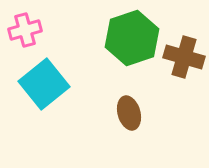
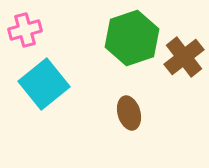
brown cross: rotated 36 degrees clockwise
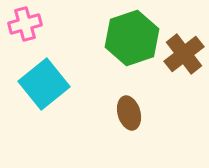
pink cross: moved 6 px up
brown cross: moved 3 px up
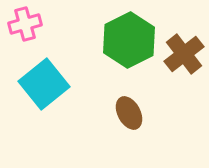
green hexagon: moved 3 px left, 2 px down; rotated 8 degrees counterclockwise
brown ellipse: rotated 12 degrees counterclockwise
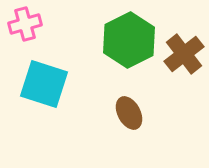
cyan square: rotated 33 degrees counterclockwise
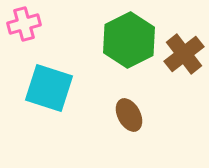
pink cross: moved 1 px left
cyan square: moved 5 px right, 4 px down
brown ellipse: moved 2 px down
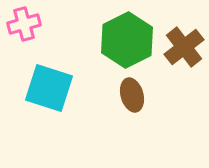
green hexagon: moved 2 px left
brown cross: moved 7 px up
brown ellipse: moved 3 px right, 20 px up; rotated 12 degrees clockwise
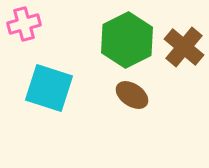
brown cross: rotated 12 degrees counterclockwise
brown ellipse: rotated 40 degrees counterclockwise
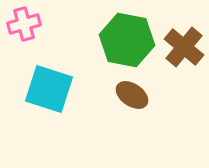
green hexagon: rotated 22 degrees counterclockwise
cyan square: moved 1 px down
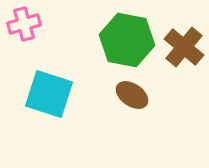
cyan square: moved 5 px down
